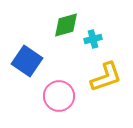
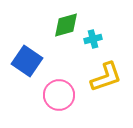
pink circle: moved 1 px up
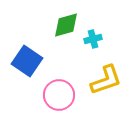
yellow L-shape: moved 3 px down
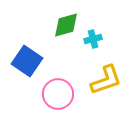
pink circle: moved 1 px left, 1 px up
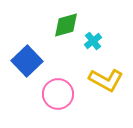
cyan cross: moved 2 px down; rotated 24 degrees counterclockwise
blue square: rotated 12 degrees clockwise
yellow L-shape: rotated 48 degrees clockwise
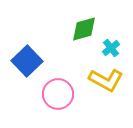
green diamond: moved 18 px right, 4 px down
cyan cross: moved 18 px right, 7 px down
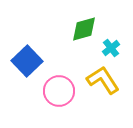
yellow L-shape: moved 3 px left; rotated 152 degrees counterclockwise
pink circle: moved 1 px right, 3 px up
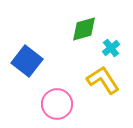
blue square: rotated 8 degrees counterclockwise
pink circle: moved 2 px left, 13 px down
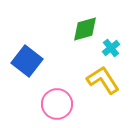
green diamond: moved 1 px right
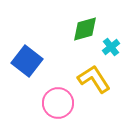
cyan cross: moved 1 px up
yellow L-shape: moved 9 px left, 1 px up
pink circle: moved 1 px right, 1 px up
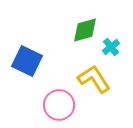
green diamond: moved 1 px down
blue square: rotated 12 degrees counterclockwise
pink circle: moved 1 px right, 2 px down
